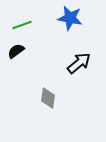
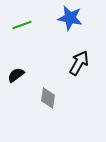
black semicircle: moved 24 px down
black arrow: rotated 20 degrees counterclockwise
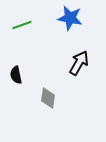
black semicircle: rotated 66 degrees counterclockwise
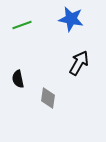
blue star: moved 1 px right, 1 px down
black semicircle: moved 2 px right, 4 px down
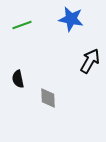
black arrow: moved 11 px right, 2 px up
gray diamond: rotated 10 degrees counterclockwise
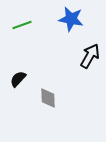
black arrow: moved 5 px up
black semicircle: rotated 54 degrees clockwise
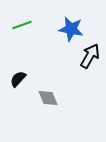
blue star: moved 10 px down
gray diamond: rotated 20 degrees counterclockwise
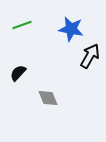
black semicircle: moved 6 px up
